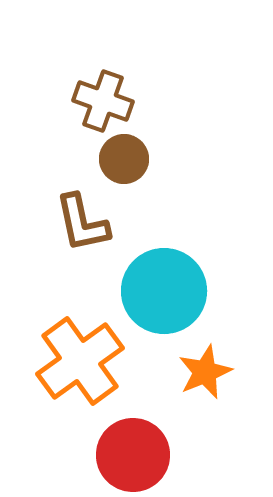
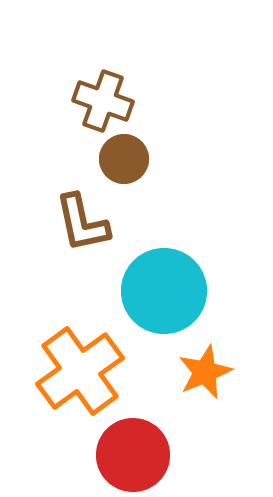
orange cross: moved 10 px down
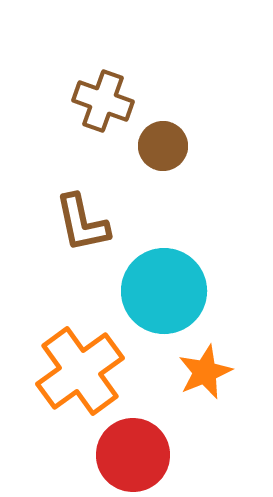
brown circle: moved 39 px right, 13 px up
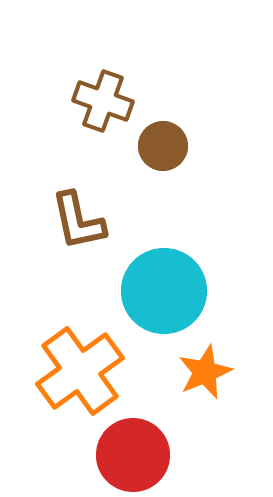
brown L-shape: moved 4 px left, 2 px up
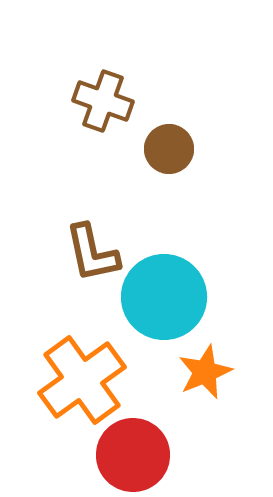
brown circle: moved 6 px right, 3 px down
brown L-shape: moved 14 px right, 32 px down
cyan circle: moved 6 px down
orange cross: moved 2 px right, 9 px down
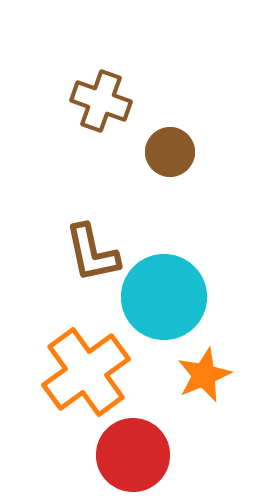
brown cross: moved 2 px left
brown circle: moved 1 px right, 3 px down
orange star: moved 1 px left, 3 px down
orange cross: moved 4 px right, 8 px up
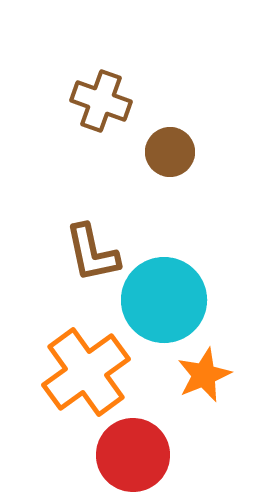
cyan circle: moved 3 px down
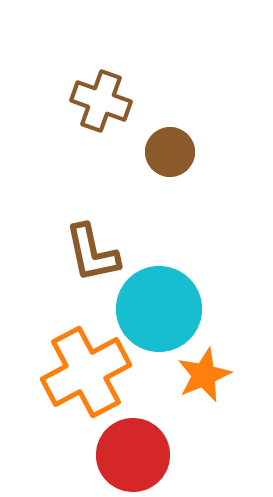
cyan circle: moved 5 px left, 9 px down
orange cross: rotated 8 degrees clockwise
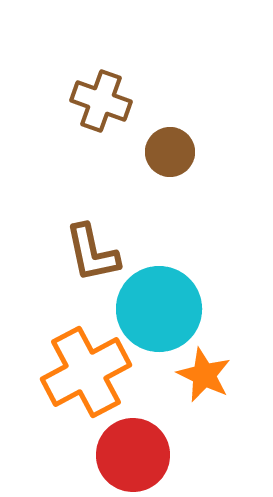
orange star: rotated 24 degrees counterclockwise
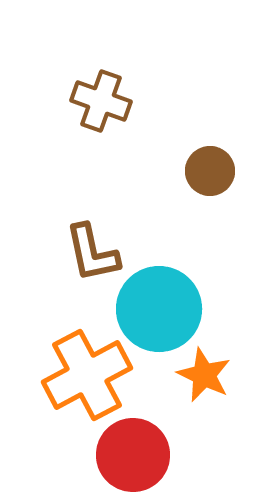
brown circle: moved 40 px right, 19 px down
orange cross: moved 1 px right, 3 px down
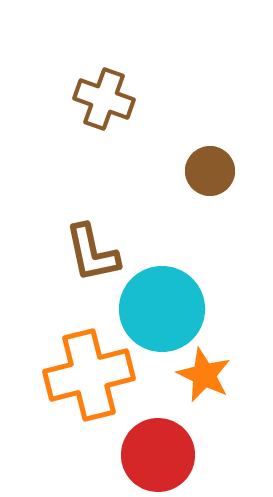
brown cross: moved 3 px right, 2 px up
cyan circle: moved 3 px right
orange cross: moved 2 px right; rotated 14 degrees clockwise
red circle: moved 25 px right
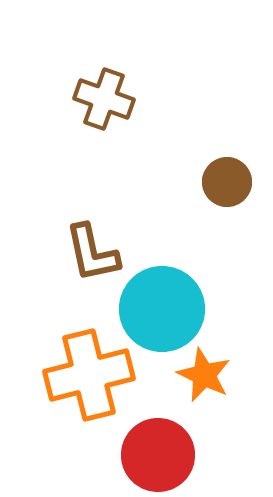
brown circle: moved 17 px right, 11 px down
